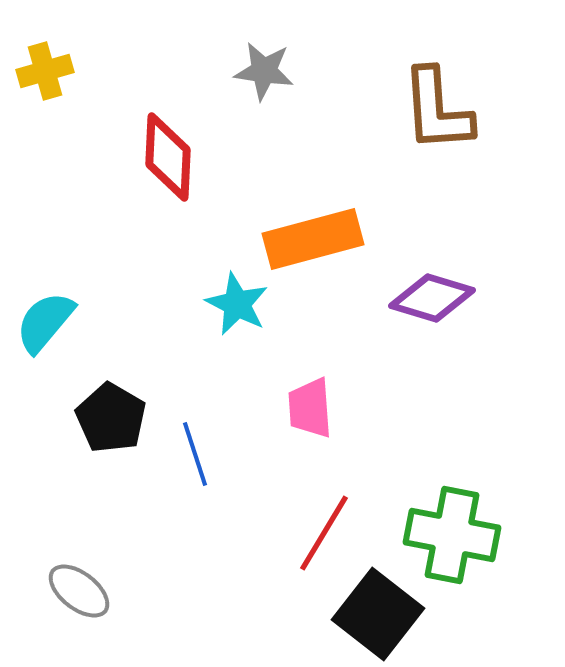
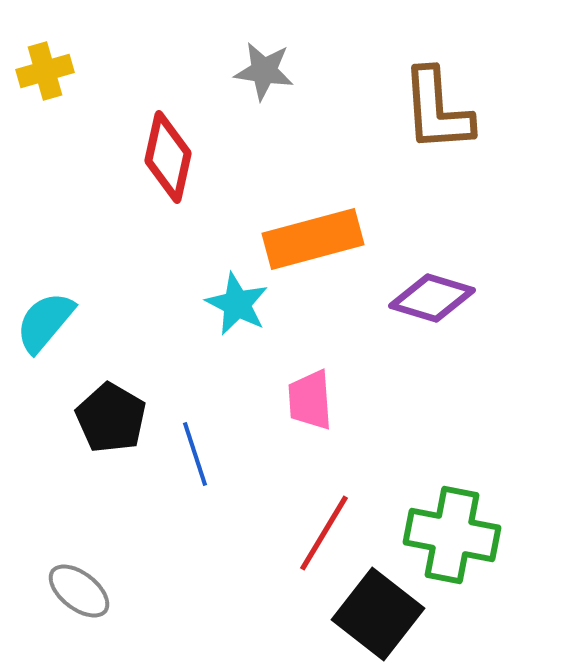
red diamond: rotated 10 degrees clockwise
pink trapezoid: moved 8 px up
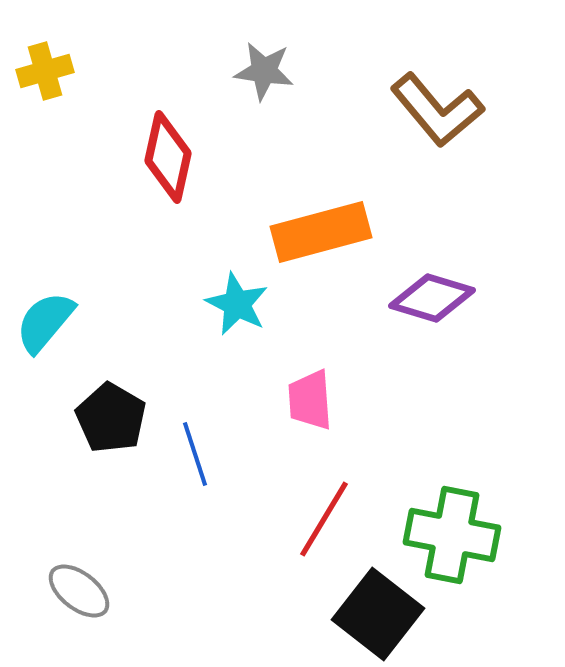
brown L-shape: rotated 36 degrees counterclockwise
orange rectangle: moved 8 px right, 7 px up
red line: moved 14 px up
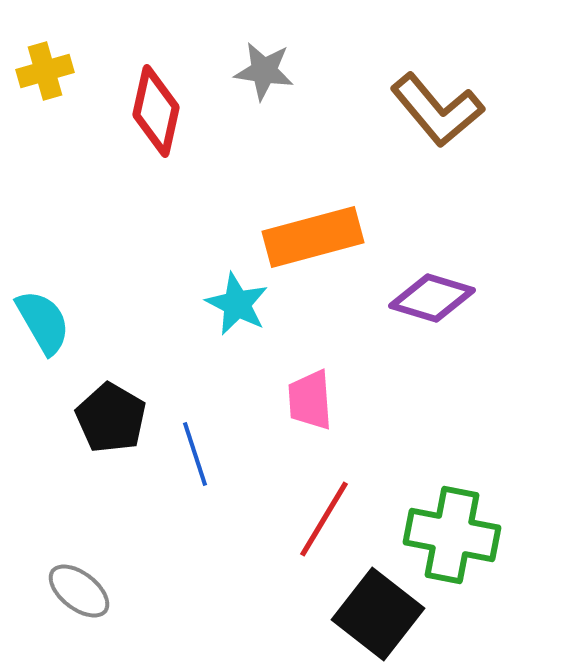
red diamond: moved 12 px left, 46 px up
orange rectangle: moved 8 px left, 5 px down
cyan semicircle: moved 2 px left; rotated 110 degrees clockwise
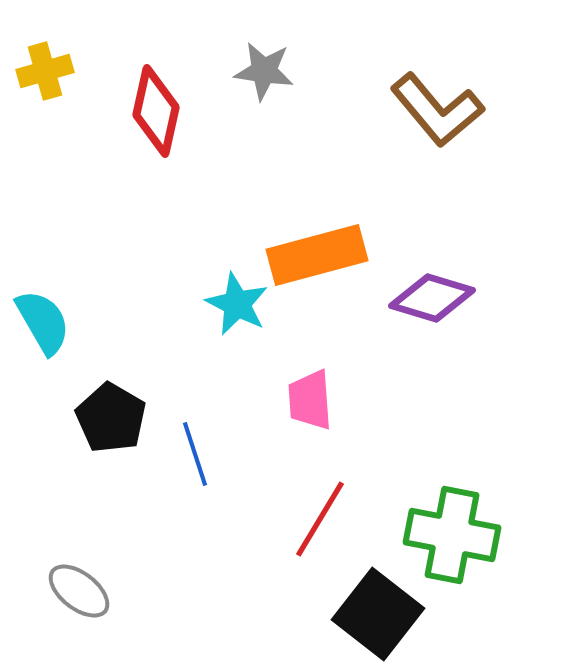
orange rectangle: moved 4 px right, 18 px down
red line: moved 4 px left
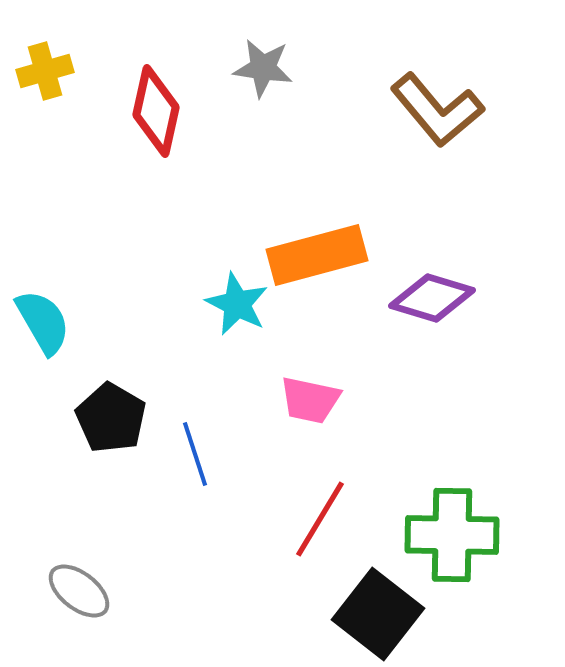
gray star: moved 1 px left, 3 px up
pink trapezoid: rotated 74 degrees counterclockwise
green cross: rotated 10 degrees counterclockwise
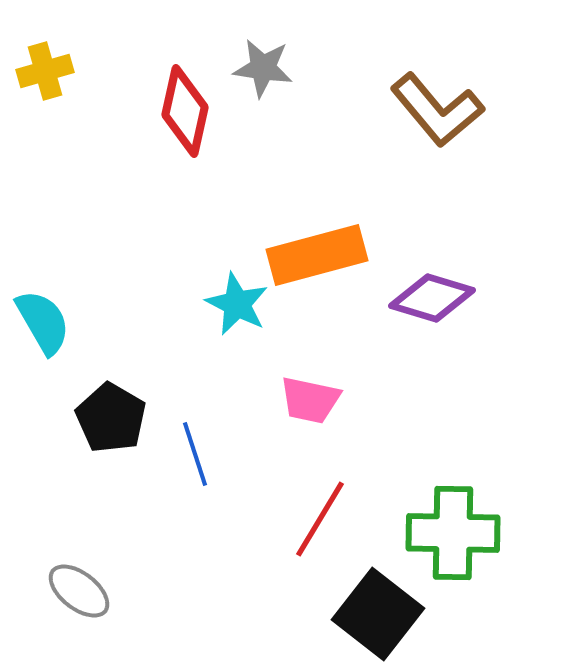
red diamond: moved 29 px right
green cross: moved 1 px right, 2 px up
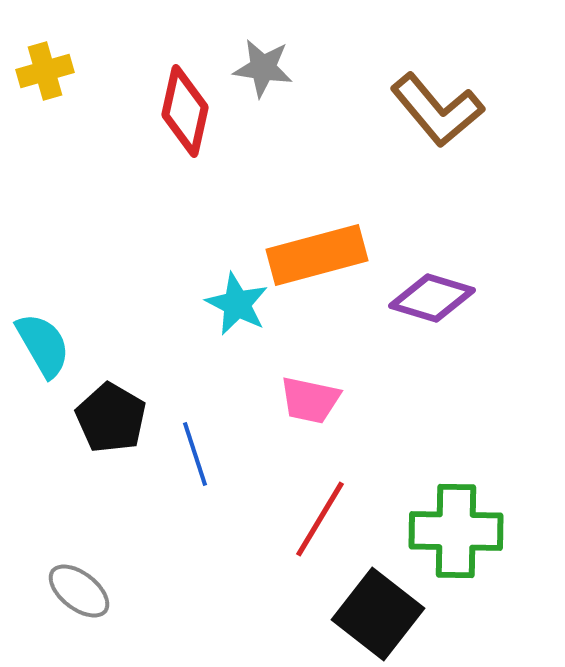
cyan semicircle: moved 23 px down
green cross: moved 3 px right, 2 px up
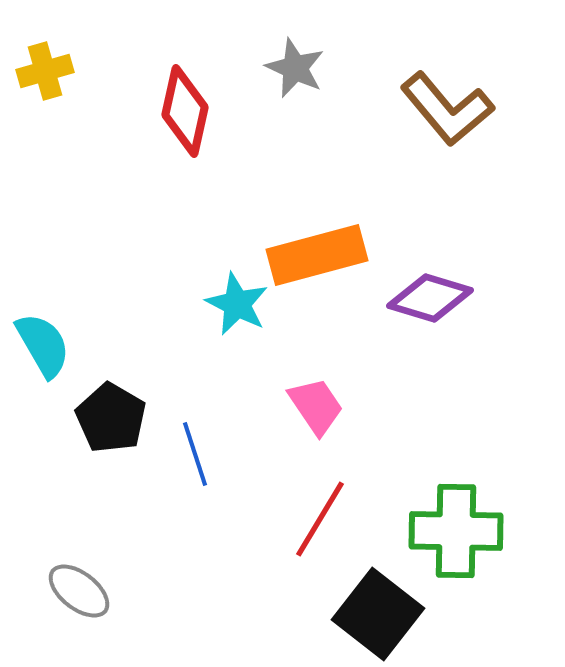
gray star: moved 32 px right; rotated 16 degrees clockwise
brown L-shape: moved 10 px right, 1 px up
purple diamond: moved 2 px left
pink trapezoid: moved 6 px right, 6 px down; rotated 136 degrees counterclockwise
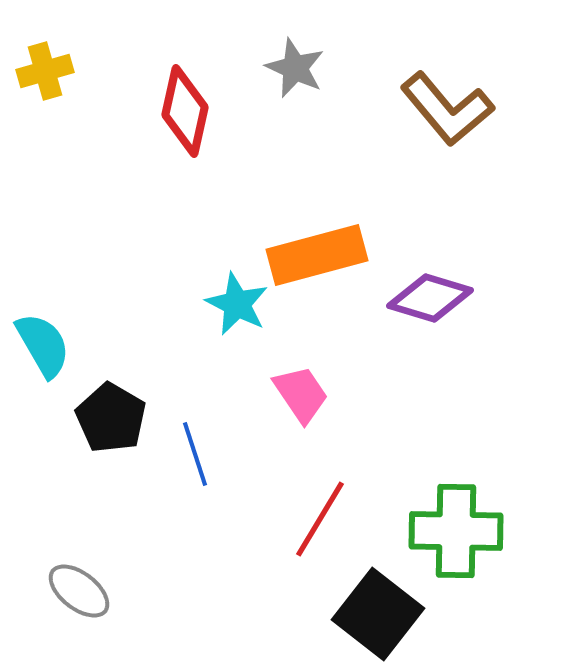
pink trapezoid: moved 15 px left, 12 px up
